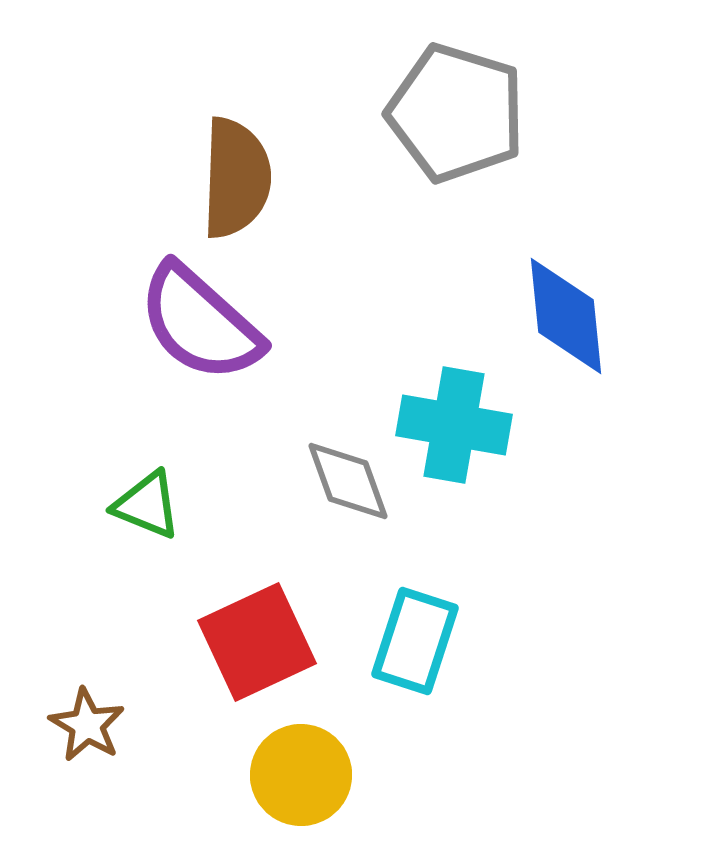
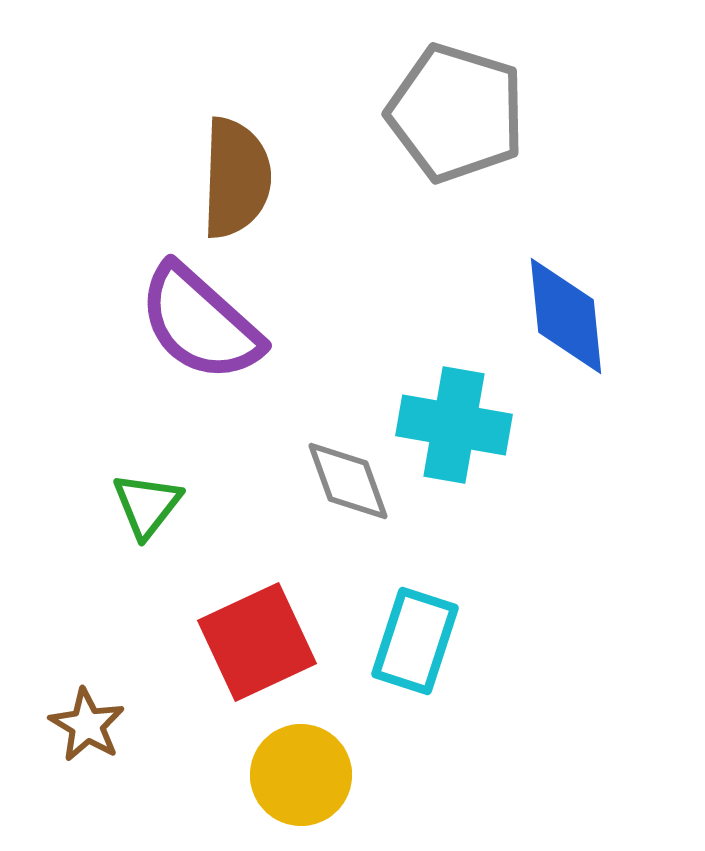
green triangle: rotated 46 degrees clockwise
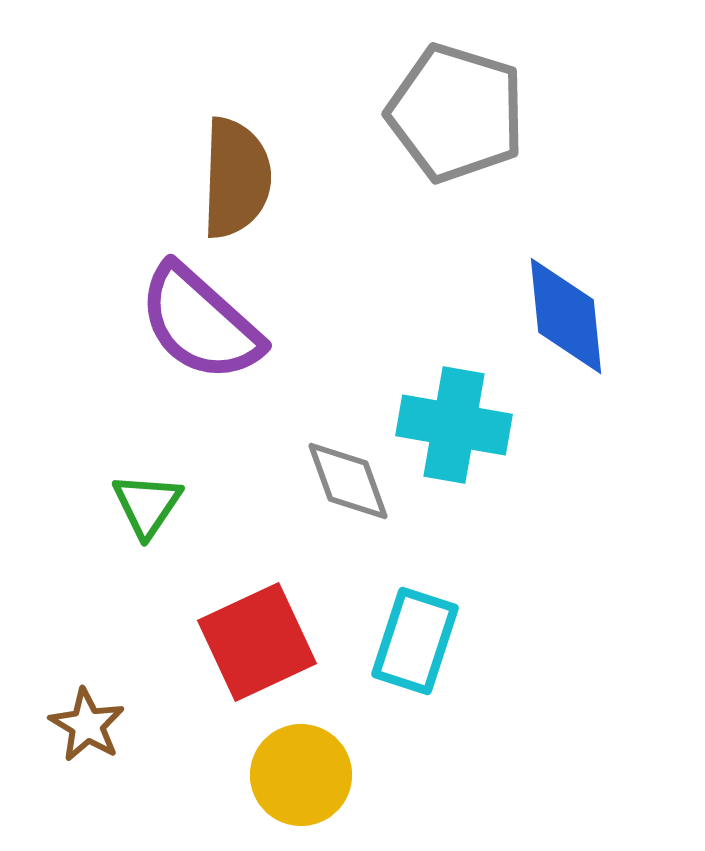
green triangle: rotated 4 degrees counterclockwise
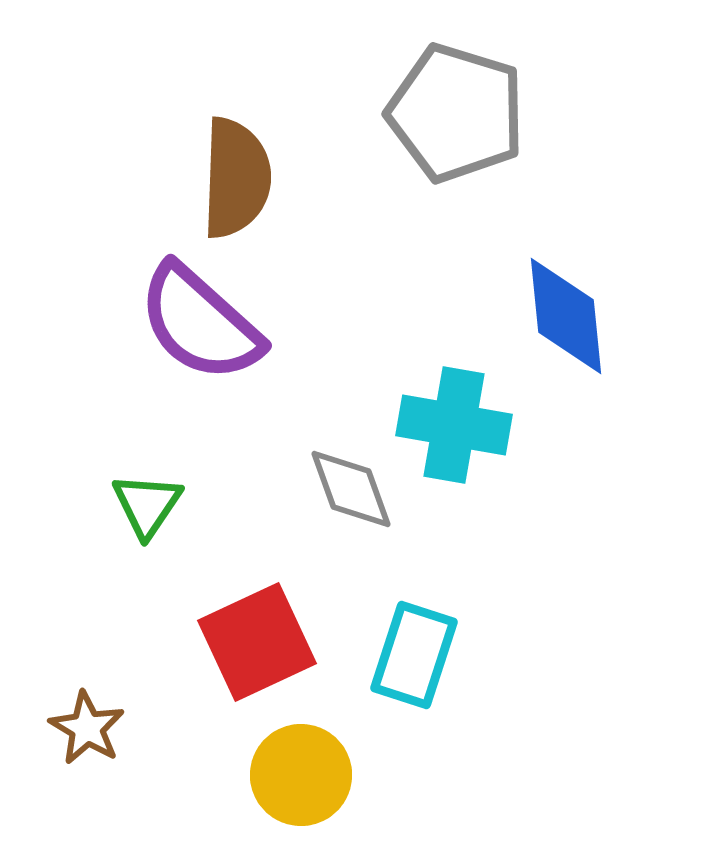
gray diamond: moved 3 px right, 8 px down
cyan rectangle: moved 1 px left, 14 px down
brown star: moved 3 px down
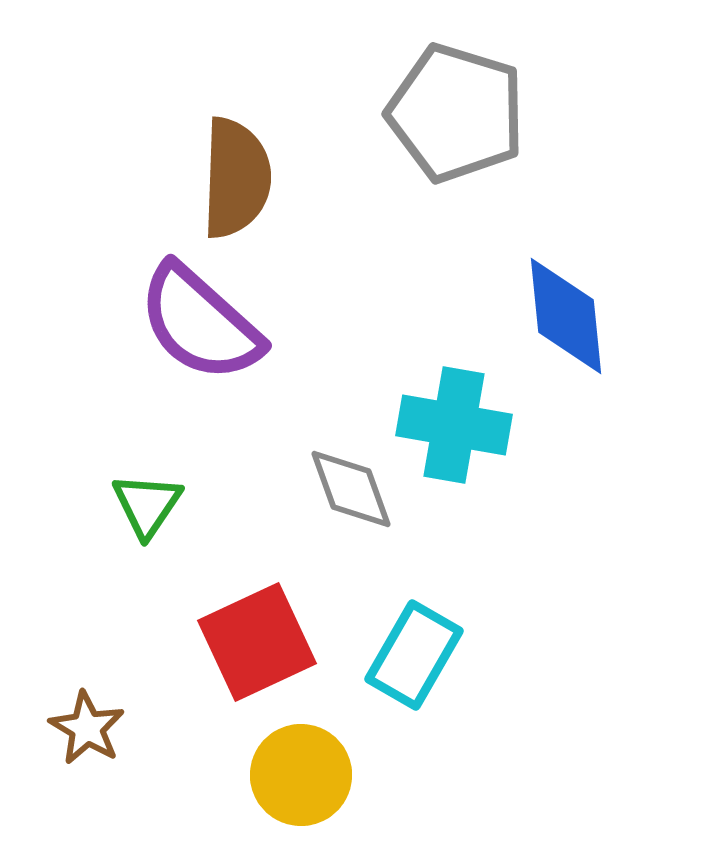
cyan rectangle: rotated 12 degrees clockwise
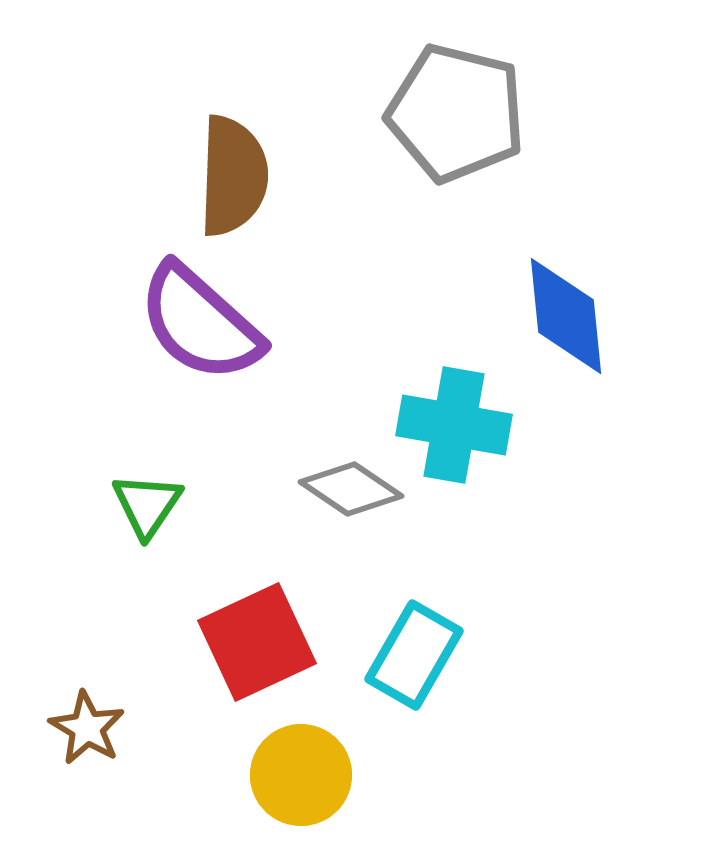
gray pentagon: rotated 3 degrees counterclockwise
brown semicircle: moved 3 px left, 2 px up
gray diamond: rotated 36 degrees counterclockwise
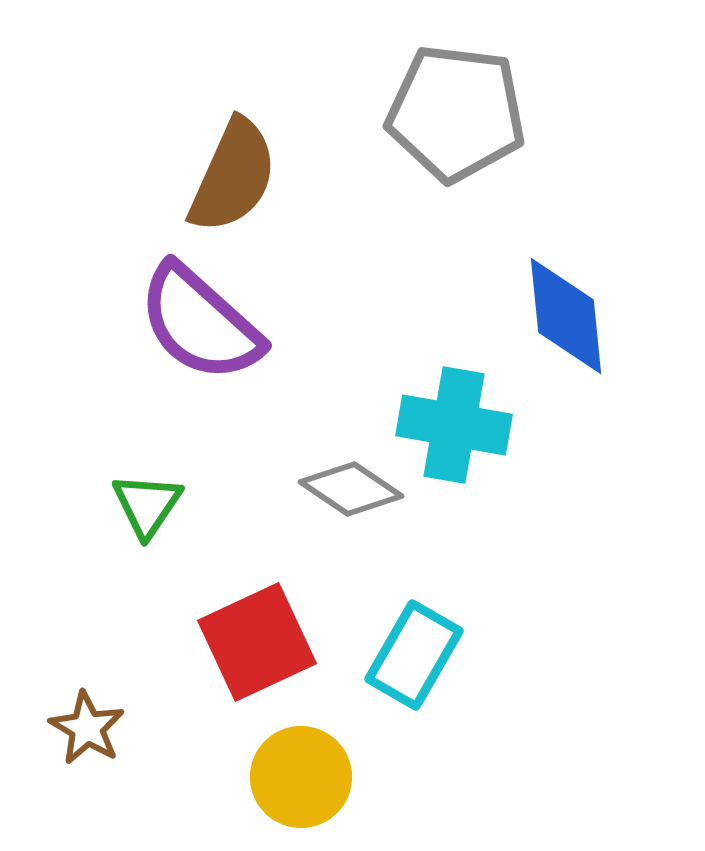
gray pentagon: rotated 7 degrees counterclockwise
brown semicircle: rotated 22 degrees clockwise
yellow circle: moved 2 px down
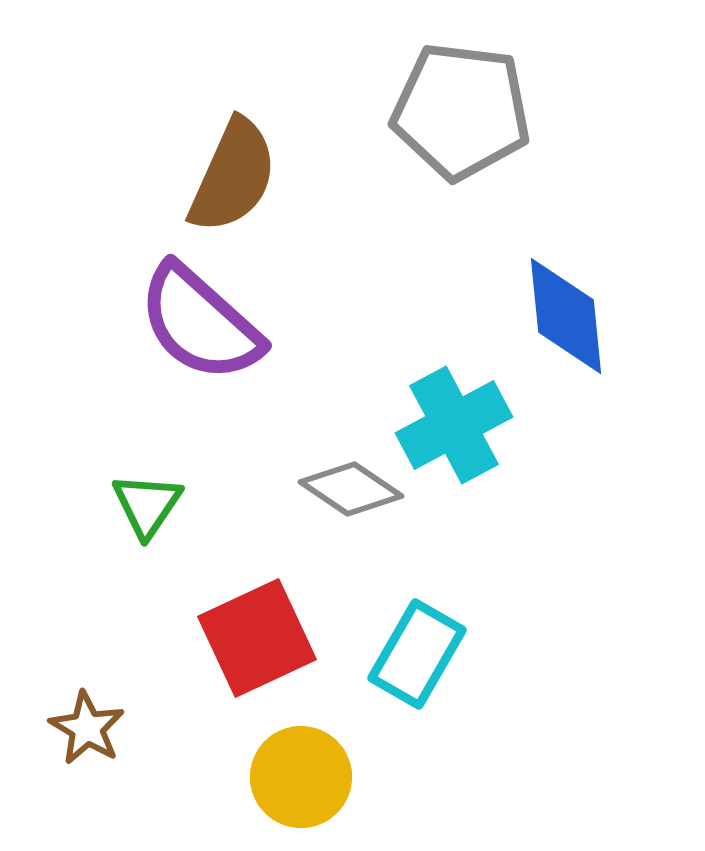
gray pentagon: moved 5 px right, 2 px up
cyan cross: rotated 38 degrees counterclockwise
red square: moved 4 px up
cyan rectangle: moved 3 px right, 1 px up
